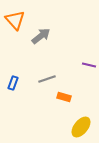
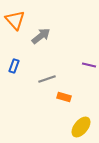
blue rectangle: moved 1 px right, 17 px up
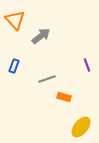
purple line: moved 2 px left; rotated 56 degrees clockwise
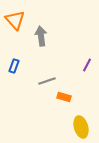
gray arrow: rotated 60 degrees counterclockwise
purple line: rotated 48 degrees clockwise
gray line: moved 2 px down
yellow ellipse: rotated 55 degrees counterclockwise
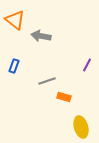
orange triangle: rotated 10 degrees counterclockwise
gray arrow: rotated 72 degrees counterclockwise
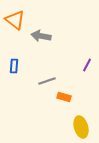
blue rectangle: rotated 16 degrees counterclockwise
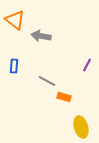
gray line: rotated 48 degrees clockwise
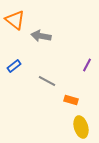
blue rectangle: rotated 48 degrees clockwise
orange rectangle: moved 7 px right, 3 px down
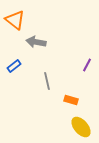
gray arrow: moved 5 px left, 6 px down
gray line: rotated 48 degrees clockwise
yellow ellipse: rotated 25 degrees counterclockwise
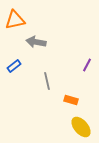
orange triangle: rotated 50 degrees counterclockwise
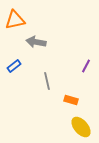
purple line: moved 1 px left, 1 px down
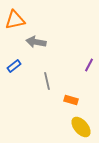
purple line: moved 3 px right, 1 px up
